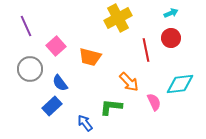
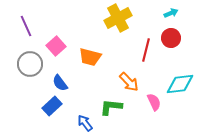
red line: rotated 25 degrees clockwise
gray circle: moved 5 px up
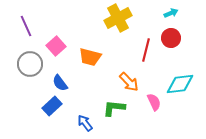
green L-shape: moved 3 px right, 1 px down
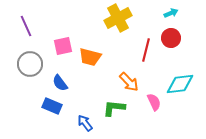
pink square: moved 7 px right; rotated 30 degrees clockwise
blue rectangle: rotated 66 degrees clockwise
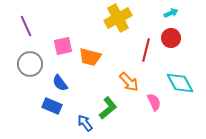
cyan diamond: moved 1 px up; rotated 68 degrees clockwise
green L-shape: moved 6 px left; rotated 135 degrees clockwise
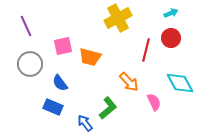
blue rectangle: moved 1 px right, 1 px down
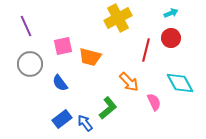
blue rectangle: moved 9 px right, 12 px down; rotated 60 degrees counterclockwise
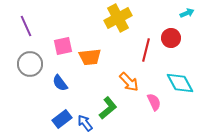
cyan arrow: moved 16 px right
orange trapezoid: rotated 20 degrees counterclockwise
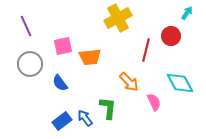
cyan arrow: rotated 32 degrees counterclockwise
red circle: moved 2 px up
green L-shape: rotated 45 degrees counterclockwise
blue rectangle: moved 2 px down
blue arrow: moved 5 px up
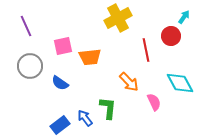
cyan arrow: moved 3 px left, 4 px down
red line: rotated 25 degrees counterclockwise
gray circle: moved 2 px down
blue semicircle: rotated 18 degrees counterclockwise
blue rectangle: moved 2 px left, 4 px down
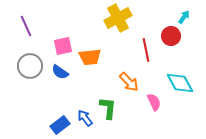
blue semicircle: moved 11 px up
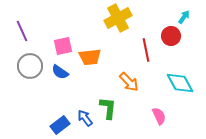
purple line: moved 4 px left, 5 px down
pink semicircle: moved 5 px right, 14 px down
